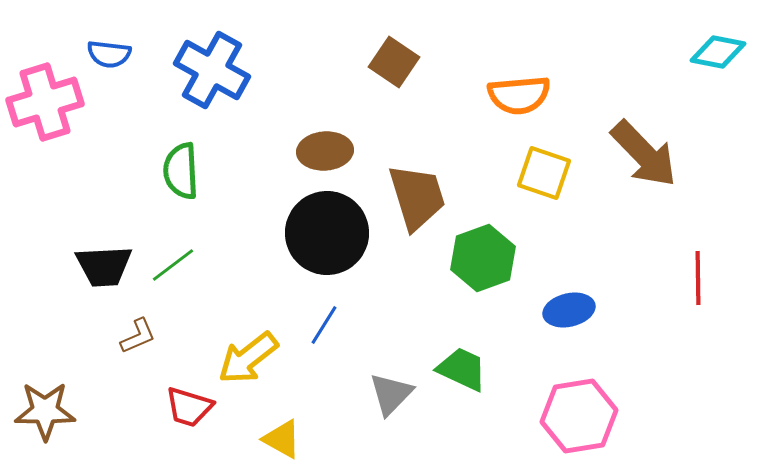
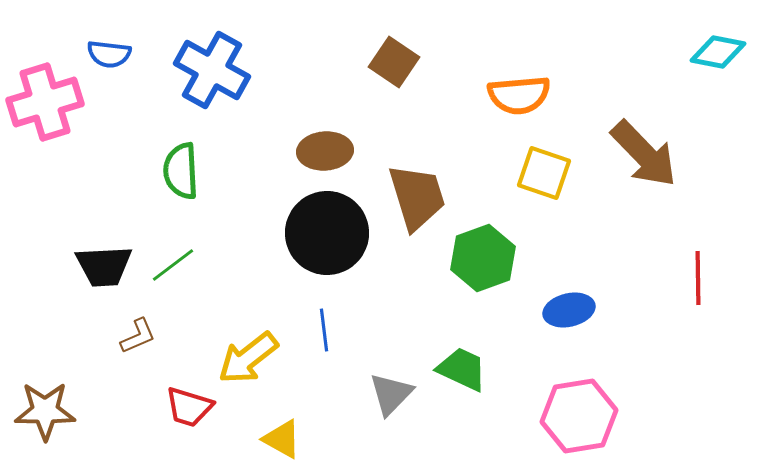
blue line: moved 5 px down; rotated 39 degrees counterclockwise
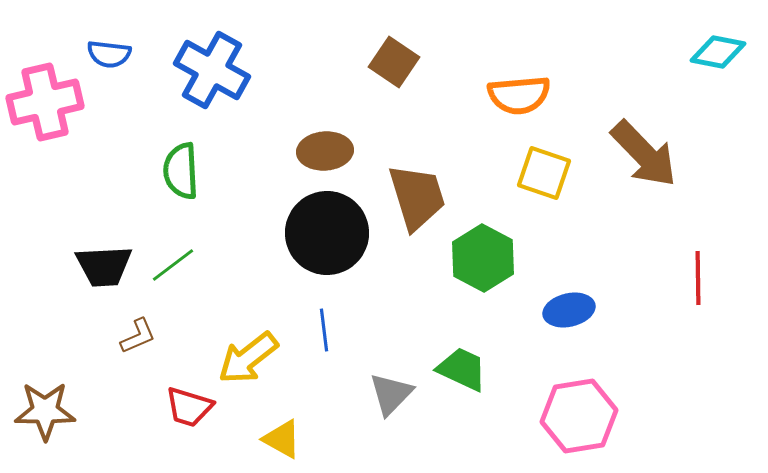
pink cross: rotated 4 degrees clockwise
green hexagon: rotated 12 degrees counterclockwise
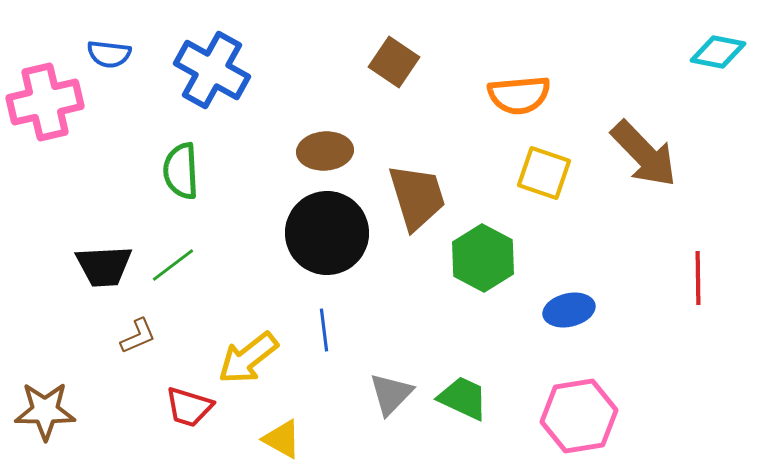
green trapezoid: moved 1 px right, 29 px down
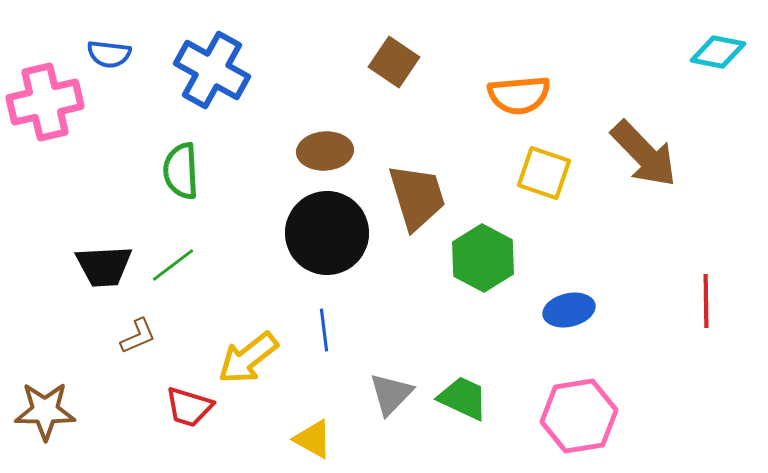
red line: moved 8 px right, 23 px down
yellow triangle: moved 31 px right
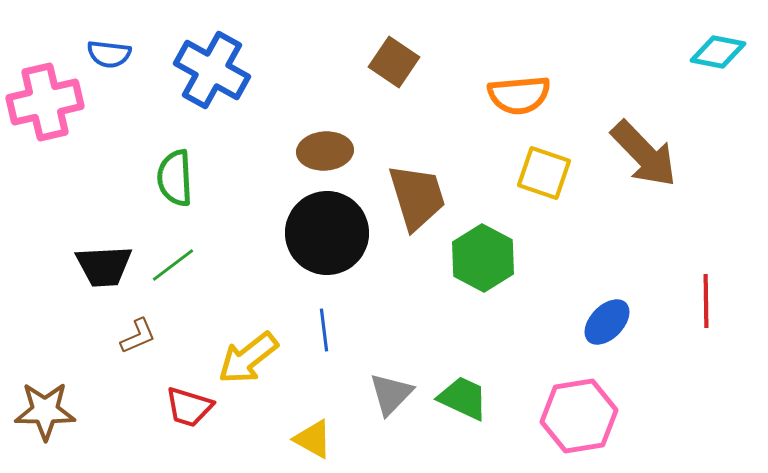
green semicircle: moved 6 px left, 7 px down
blue ellipse: moved 38 px right, 12 px down; rotated 33 degrees counterclockwise
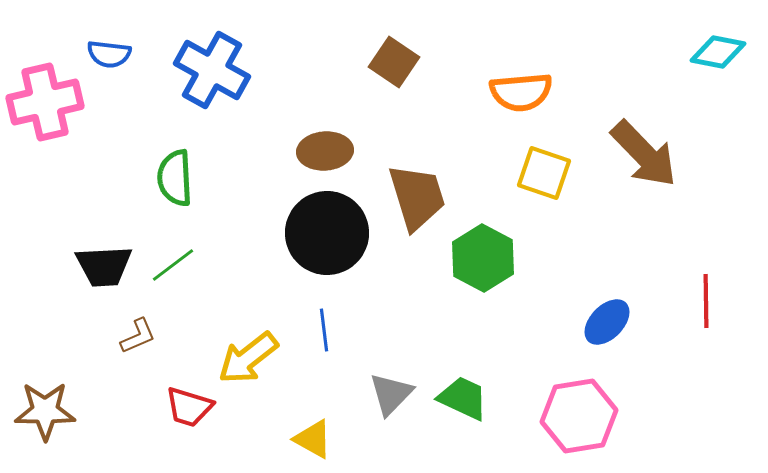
orange semicircle: moved 2 px right, 3 px up
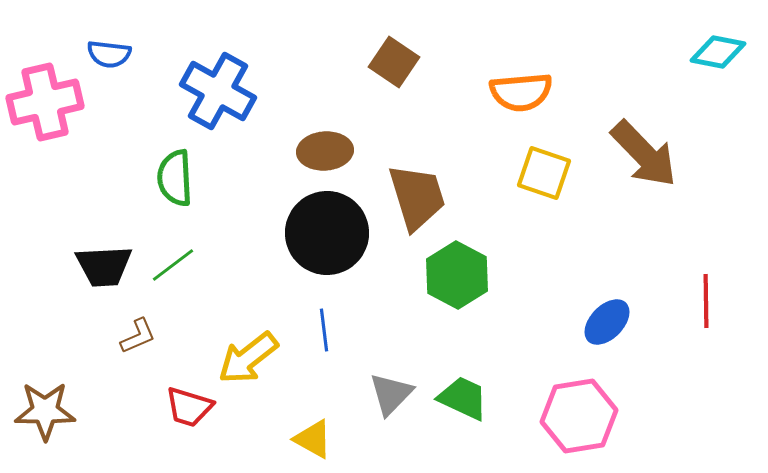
blue cross: moved 6 px right, 21 px down
green hexagon: moved 26 px left, 17 px down
